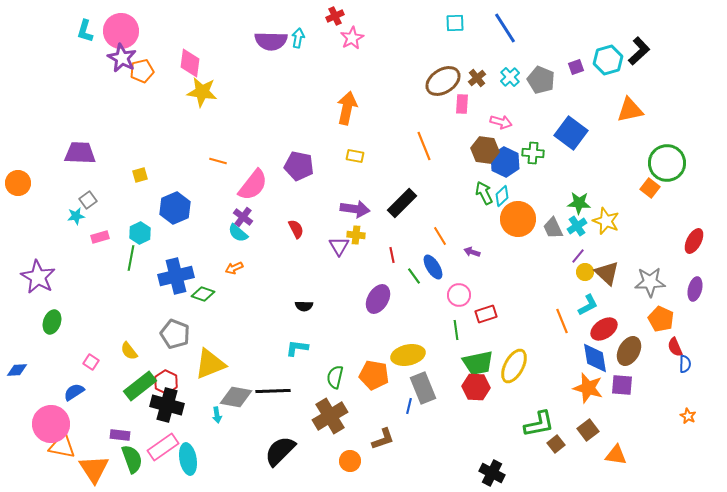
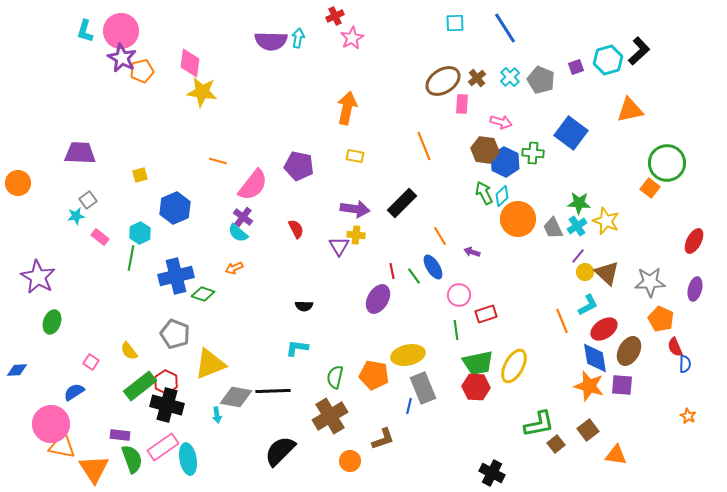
pink rectangle at (100, 237): rotated 54 degrees clockwise
red line at (392, 255): moved 16 px down
orange star at (588, 388): moved 1 px right, 2 px up
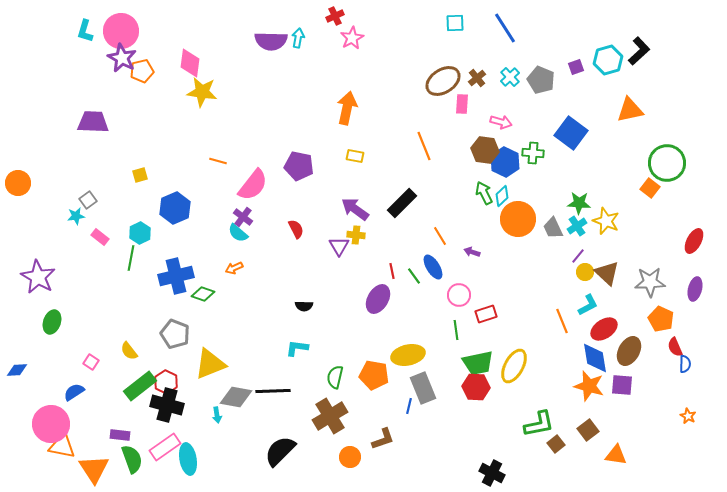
purple trapezoid at (80, 153): moved 13 px right, 31 px up
purple arrow at (355, 209): rotated 152 degrees counterclockwise
pink rectangle at (163, 447): moved 2 px right
orange circle at (350, 461): moved 4 px up
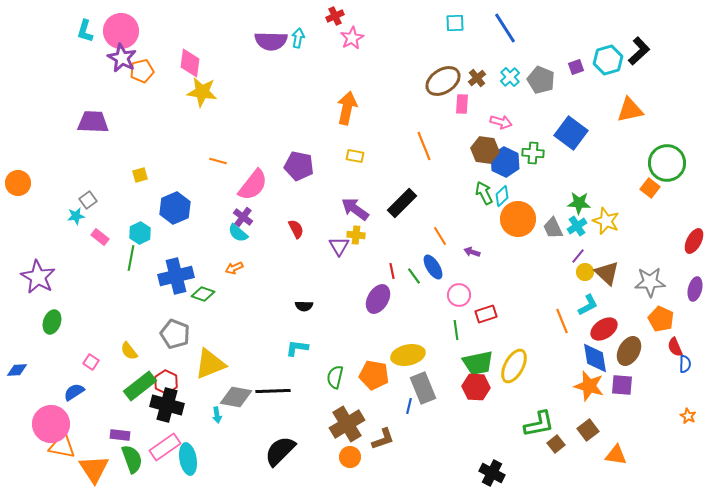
brown cross at (330, 416): moved 17 px right, 8 px down
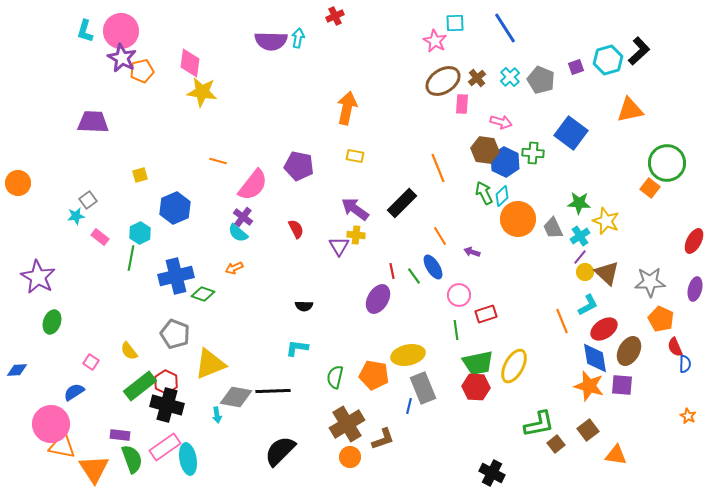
pink star at (352, 38): moved 83 px right, 3 px down; rotated 15 degrees counterclockwise
orange line at (424, 146): moved 14 px right, 22 px down
cyan cross at (577, 226): moved 3 px right, 10 px down
purple line at (578, 256): moved 2 px right, 1 px down
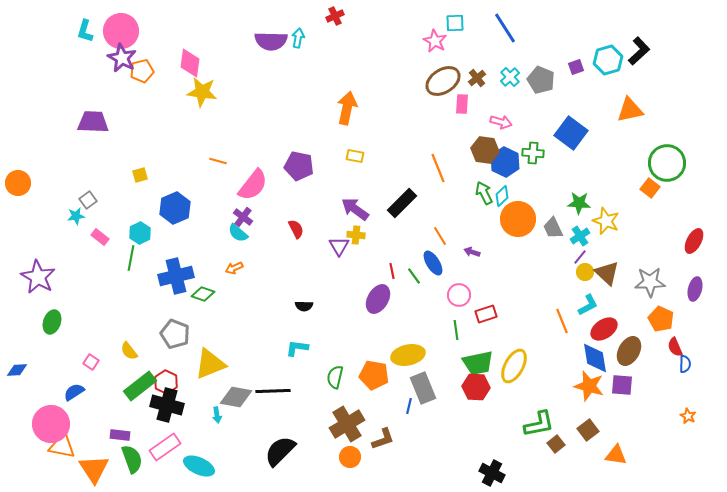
blue ellipse at (433, 267): moved 4 px up
cyan ellipse at (188, 459): moved 11 px right, 7 px down; rotated 56 degrees counterclockwise
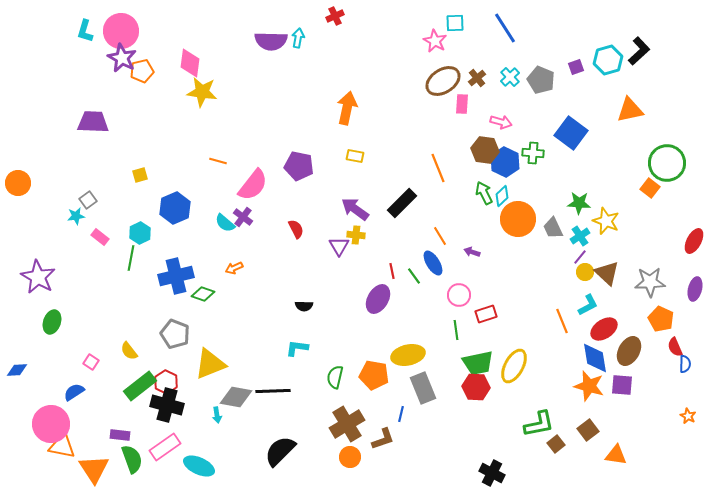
cyan semicircle at (238, 233): moved 13 px left, 10 px up
blue line at (409, 406): moved 8 px left, 8 px down
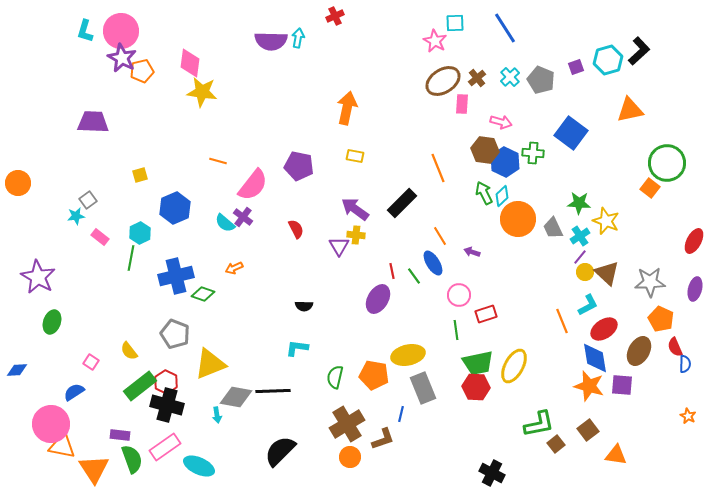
brown ellipse at (629, 351): moved 10 px right
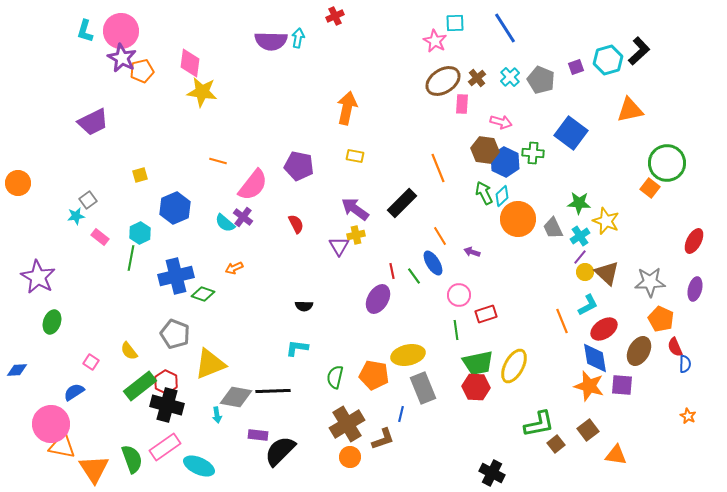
purple trapezoid at (93, 122): rotated 152 degrees clockwise
red semicircle at (296, 229): moved 5 px up
yellow cross at (356, 235): rotated 18 degrees counterclockwise
purple rectangle at (120, 435): moved 138 px right
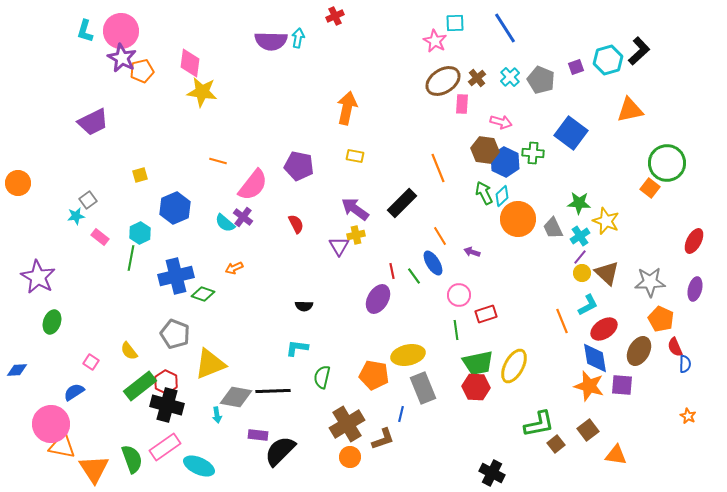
yellow circle at (585, 272): moved 3 px left, 1 px down
green semicircle at (335, 377): moved 13 px left
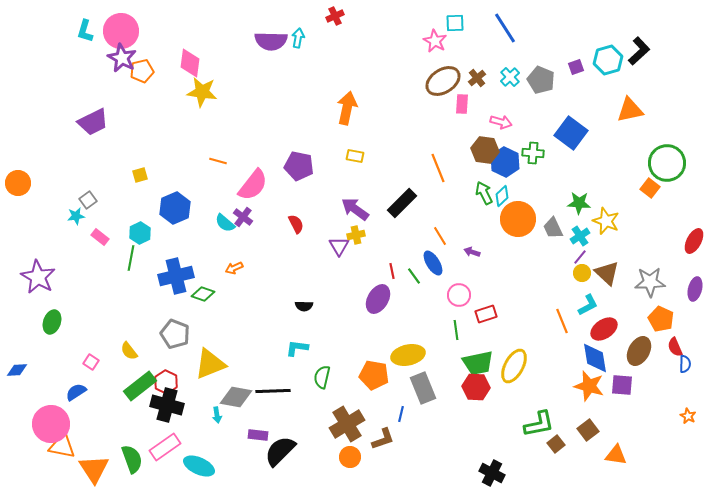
blue semicircle at (74, 392): moved 2 px right
